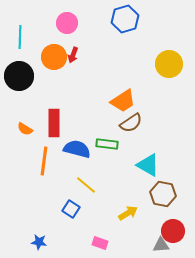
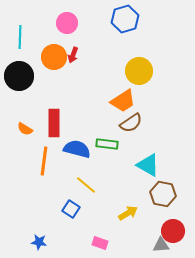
yellow circle: moved 30 px left, 7 px down
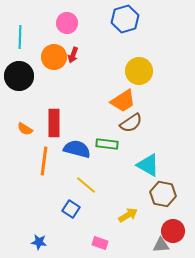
yellow arrow: moved 2 px down
